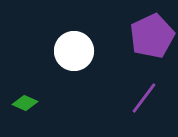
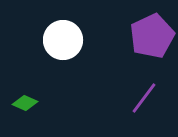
white circle: moved 11 px left, 11 px up
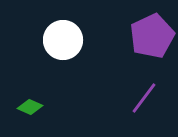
green diamond: moved 5 px right, 4 px down
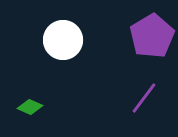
purple pentagon: rotated 6 degrees counterclockwise
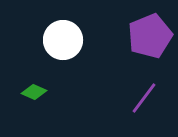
purple pentagon: moved 2 px left; rotated 9 degrees clockwise
green diamond: moved 4 px right, 15 px up
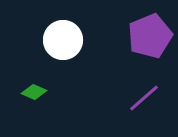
purple line: rotated 12 degrees clockwise
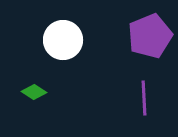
green diamond: rotated 10 degrees clockwise
purple line: rotated 52 degrees counterclockwise
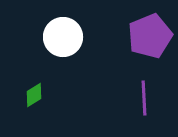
white circle: moved 3 px up
green diamond: moved 3 px down; rotated 65 degrees counterclockwise
